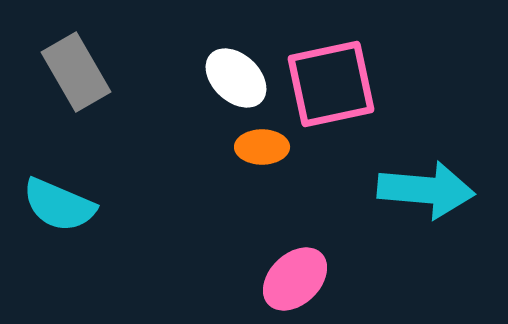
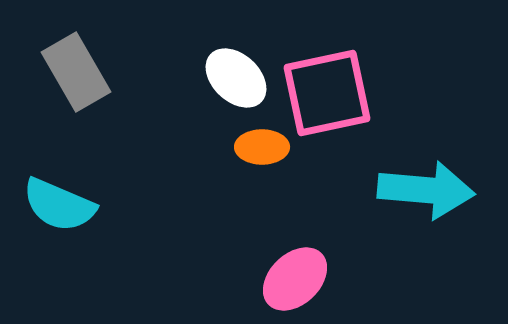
pink square: moved 4 px left, 9 px down
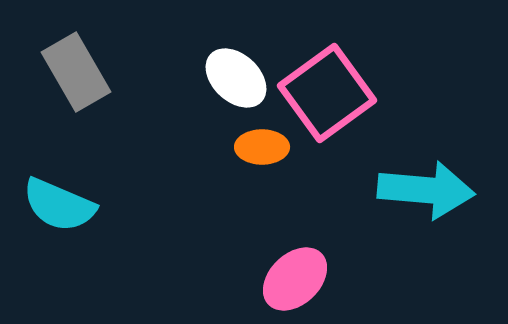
pink square: rotated 24 degrees counterclockwise
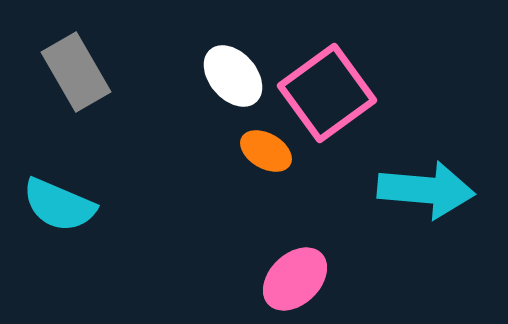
white ellipse: moved 3 px left, 2 px up; rotated 6 degrees clockwise
orange ellipse: moved 4 px right, 4 px down; rotated 30 degrees clockwise
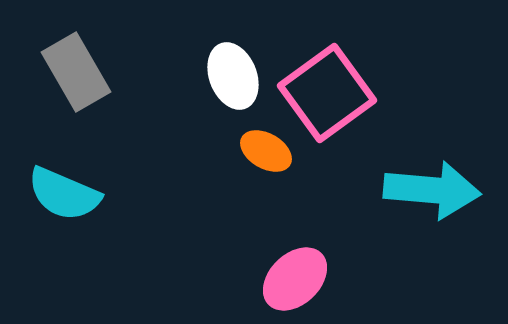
white ellipse: rotated 20 degrees clockwise
cyan arrow: moved 6 px right
cyan semicircle: moved 5 px right, 11 px up
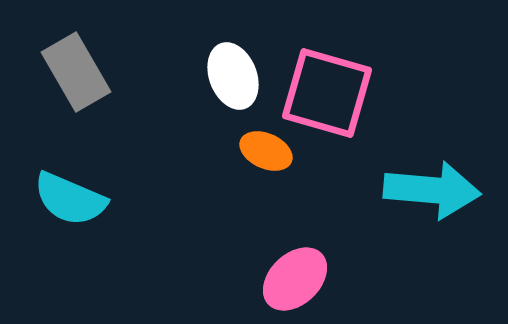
pink square: rotated 38 degrees counterclockwise
orange ellipse: rotated 6 degrees counterclockwise
cyan semicircle: moved 6 px right, 5 px down
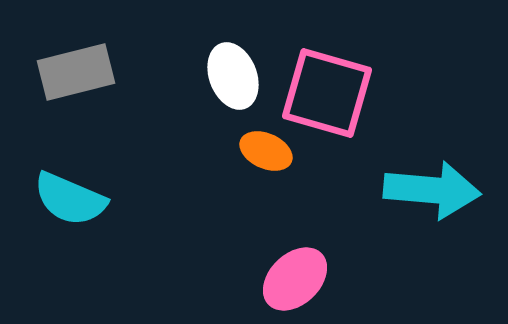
gray rectangle: rotated 74 degrees counterclockwise
